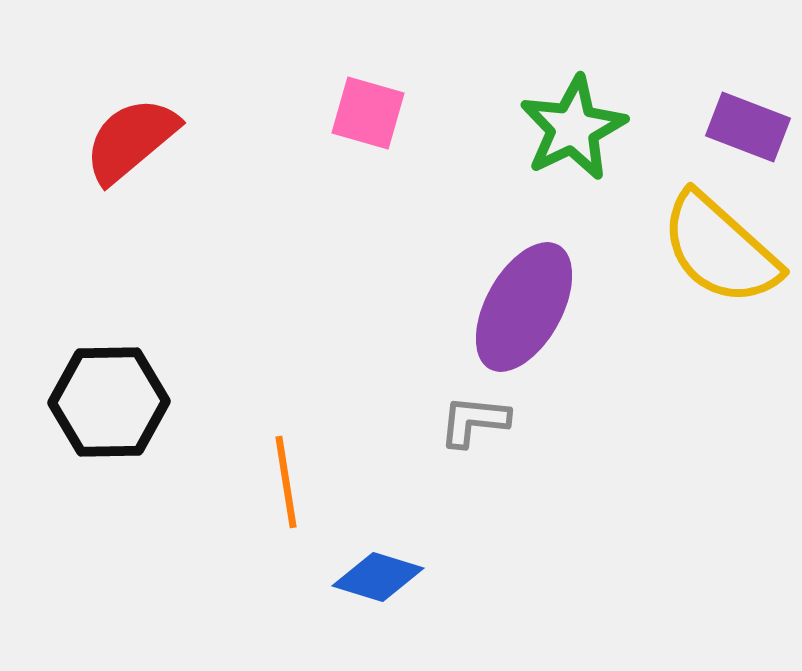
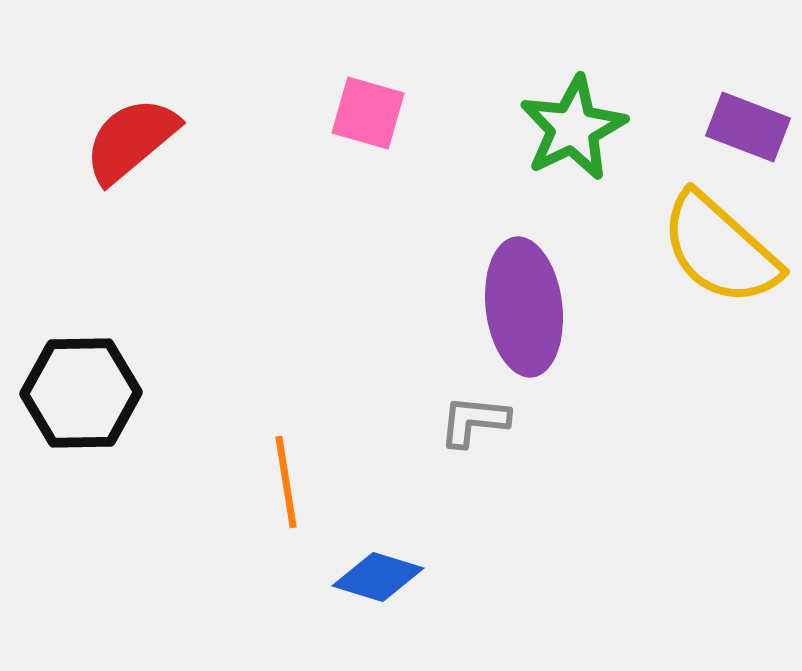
purple ellipse: rotated 36 degrees counterclockwise
black hexagon: moved 28 px left, 9 px up
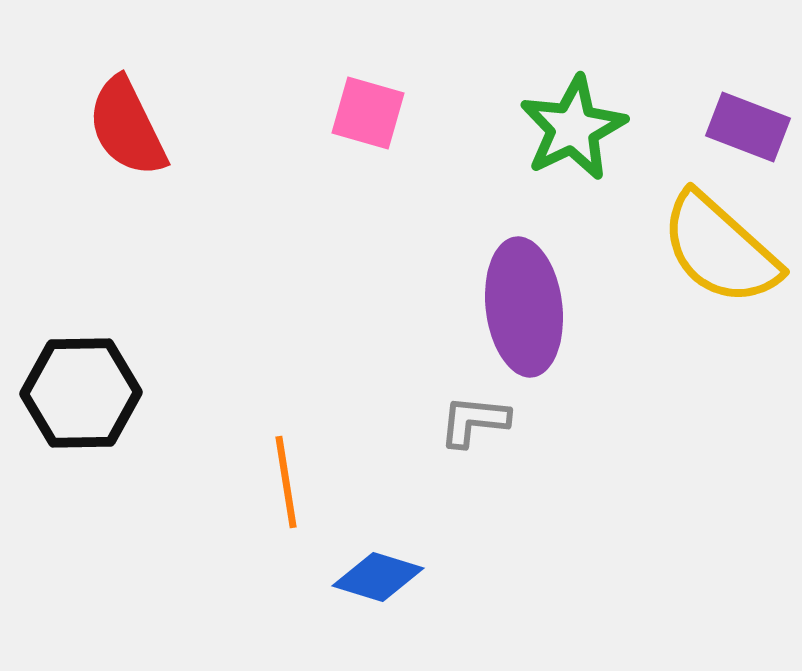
red semicircle: moved 4 px left, 13 px up; rotated 76 degrees counterclockwise
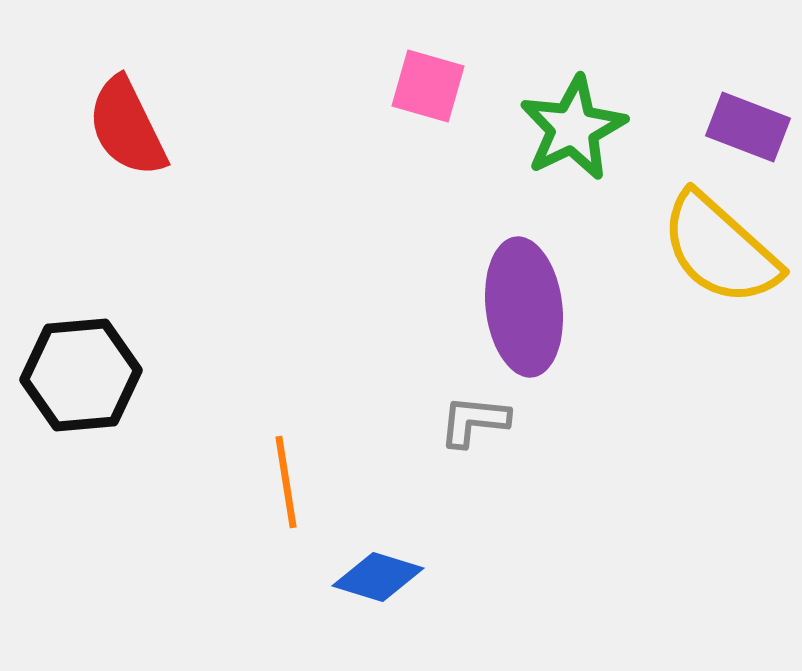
pink square: moved 60 px right, 27 px up
black hexagon: moved 18 px up; rotated 4 degrees counterclockwise
